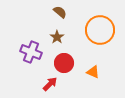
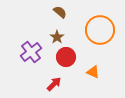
purple cross: rotated 30 degrees clockwise
red circle: moved 2 px right, 6 px up
red arrow: moved 4 px right
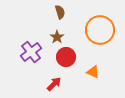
brown semicircle: rotated 32 degrees clockwise
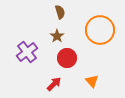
brown star: moved 1 px up
purple cross: moved 4 px left
red circle: moved 1 px right, 1 px down
orange triangle: moved 1 px left, 9 px down; rotated 24 degrees clockwise
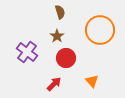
purple cross: rotated 15 degrees counterclockwise
red circle: moved 1 px left
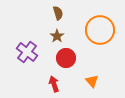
brown semicircle: moved 2 px left, 1 px down
red arrow: rotated 63 degrees counterclockwise
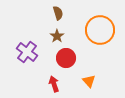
orange triangle: moved 3 px left
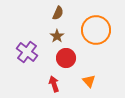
brown semicircle: rotated 40 degrees clockwise
orange circle: moved 4 px left
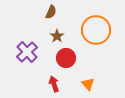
brown semicircle: moved 7 px left, 1 px up
purple cross: rotated 10 degrees clockwise
orange triangle: moved 1 px left, 3 px down
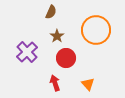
red arrow: moved 1 px right, 1 px up
